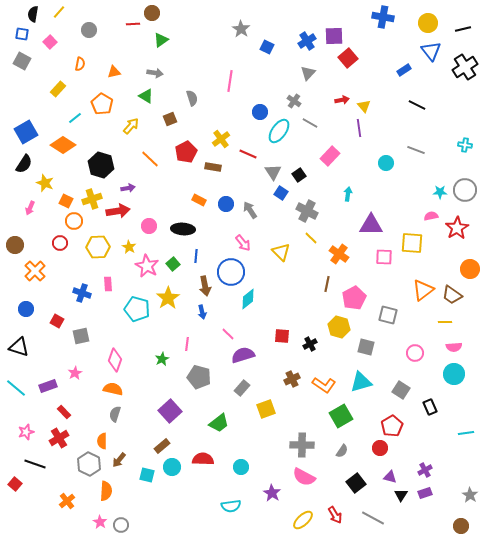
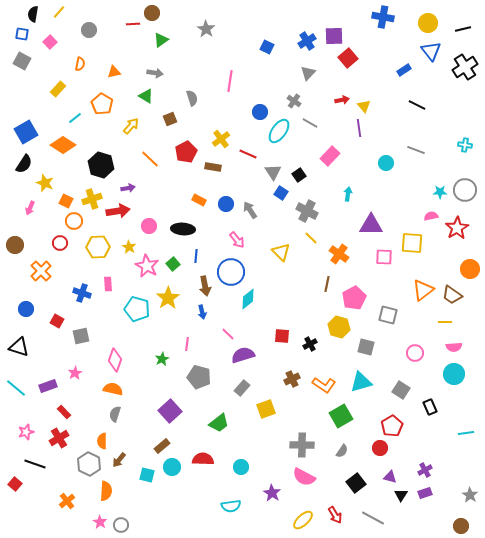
gray star at (241, 29): moved 35 px left
pink arrow at (243, 243): moved 6 px left, 3 px up
orange cross at (35, 271): moved 6 px right
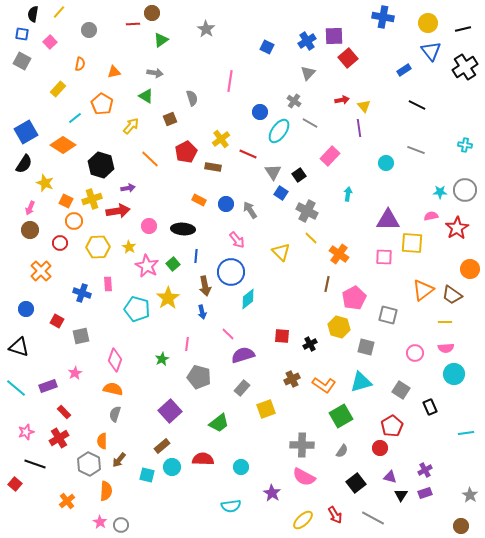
purple triangle at (371, 225): moved 17 px right, 5 px up
brown circle at (15, 245): moved 15 px right, 15 px up
pink semicircle at (454, 347): moved 8 px left, 1 px down
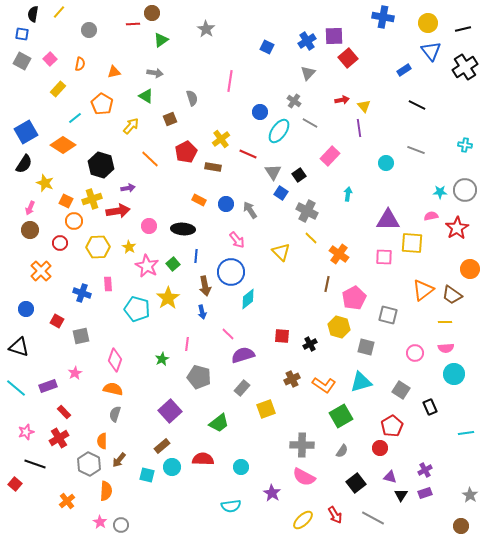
pink square at (50, 42): moved 17 px down
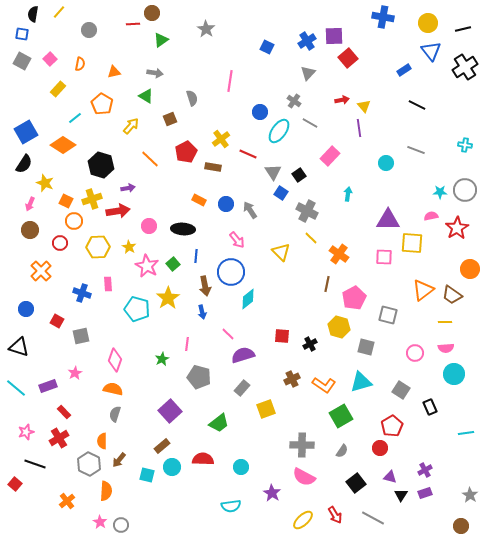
pink arrow at (30, 208): moved 4 px up
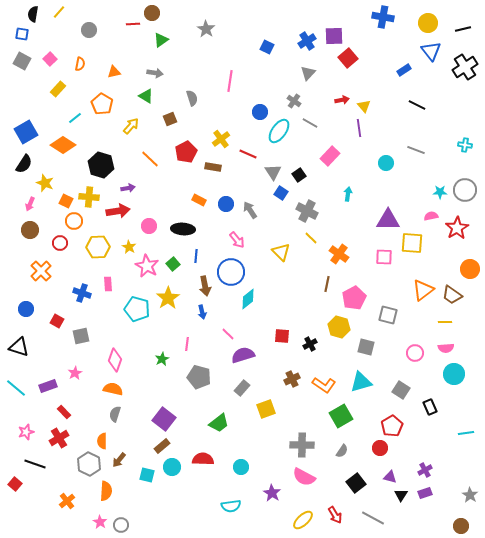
yellow cross at (92, 199): moved 3 px left, 2 px up; rotated 24 degrees clockwise
purple square at (170, 411): moved 6 px left, 8 px down; rotated 10 degrees counterclockwise
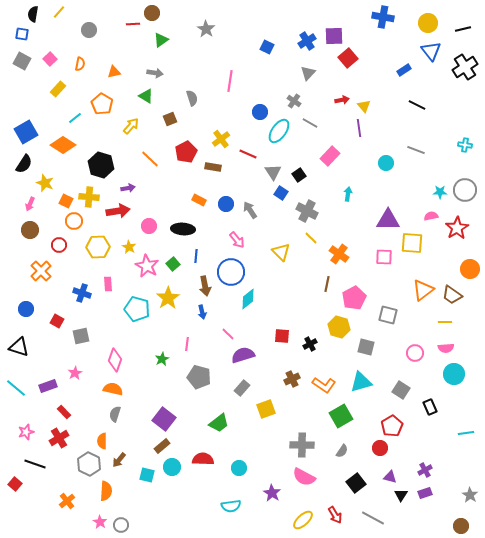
red circle at (60, 243): moved 1 px left, 2 px down
cyan circle at (241, 467): moved 2 px left, 1 px down
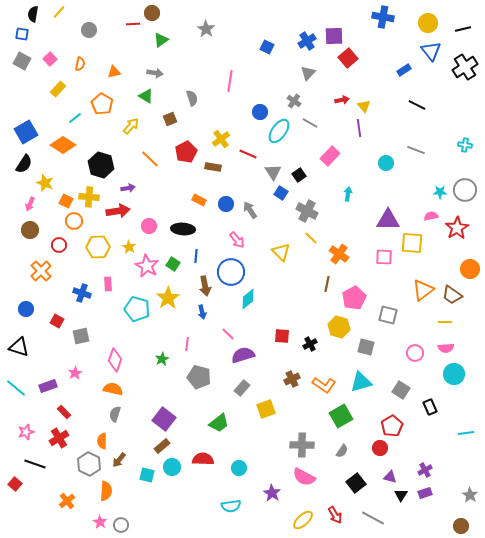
green square at (173, 264): rotated 16 degrees counterclockwise
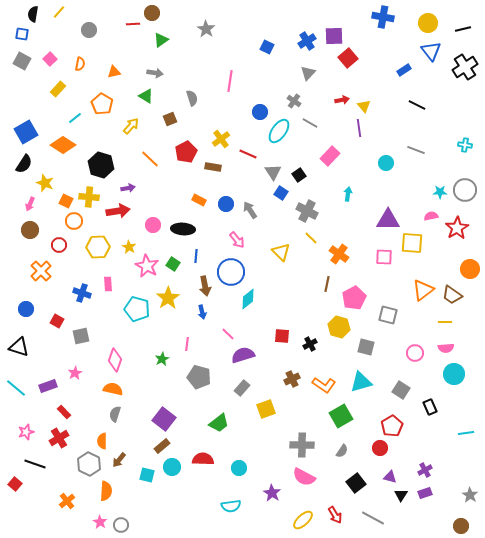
pink circle at (149, 226): moved 4 px right, 1 px up
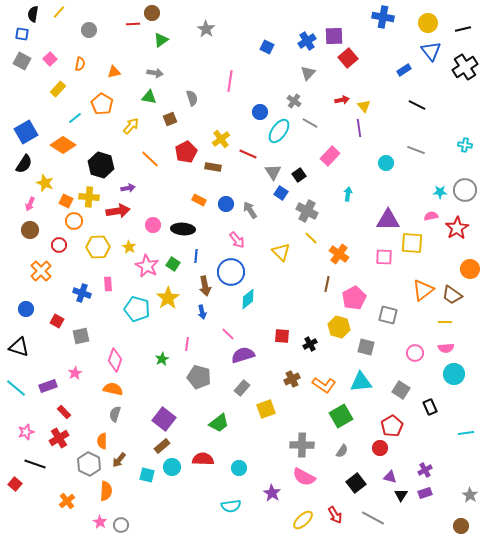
green triangle at (146, 96): moved 3 px right, 1 px down; rotated 21 degrees counterclockwise
cyan triangle at (361, 382): rotated 10 degrees clockwise
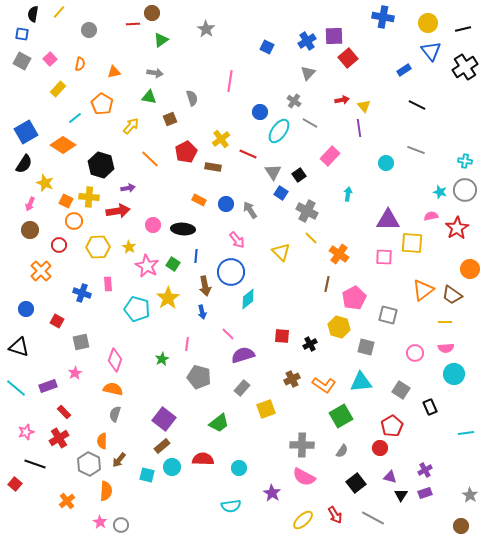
cyan cross at (465, 145): moved 16 px down
cyan star at (440, 192): rotated 16 degrees clockwise
gray square at (81, 336): moved 6 px down
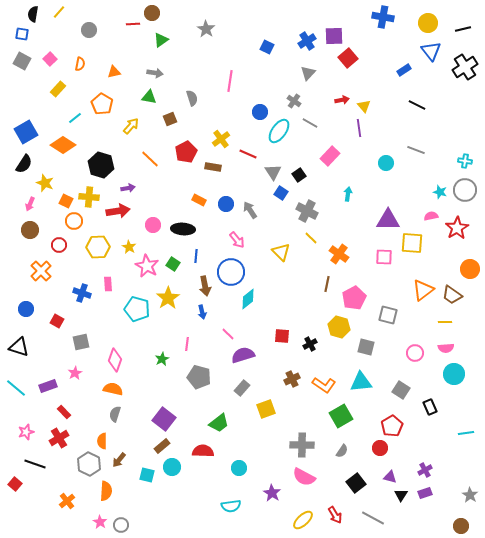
red semicircle at (203, 459): moved 8 px up
